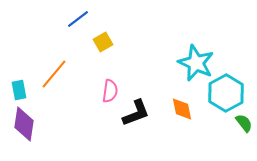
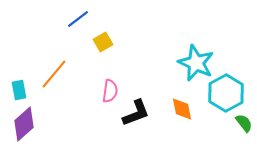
purple diamond: rotated 40 degrees clockwise
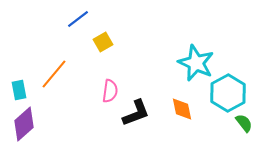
cyan hexagon: moved 2 px right
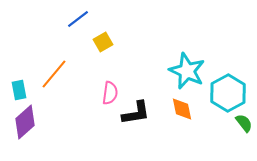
cyan star: moved 9 px left, 8 px down
pink semicircle: moved 2 px down
black L-shape: rotated 12 degrees clockwise
purple diamond: moved 1 px right, 2 px up
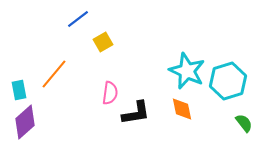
cyan hexagon: moved 12 px up; rotated 12 degrees clockwise
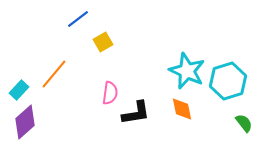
cyan rectangle: rotated 54 degrees clockwise
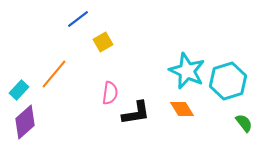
orange diamond: rotated 20 degrees counterclockwise
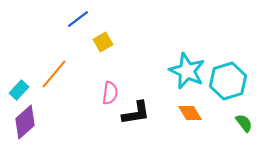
orange diamond: moved 8 px right, 4 px down
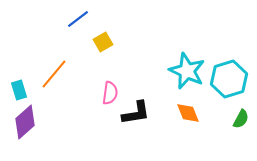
cyan hexagon: moved 1 px right, 2 px up
cyan rectangle: rotated 60 degrees counterclockwise
orange diamond: moved 2 px left; rotated 10 degrees clockwise
green semicircle: moved 3 px left, 4 px up; rotated 66 degrees clockwise
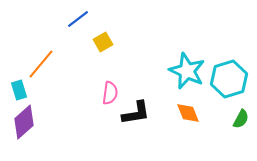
orange line: moved 13 px left, 10 px up
purple diamond: moved 1 px left
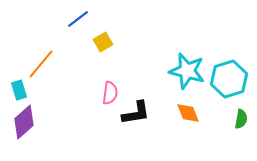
cyan star: rotated 9 degrees counterclockwise
green semicircle: rotated 18 degrees counterclockwise
